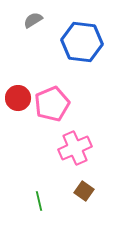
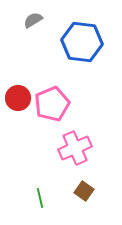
green line: moved 1 px right, 3 px up
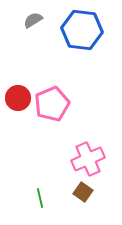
blue hexagon: moved 12 px up
pink cross: moved 13 px right, 11 px down
brown square: moved 1 px left, 1 px down
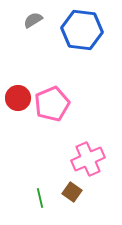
brown square: moved 11 px left
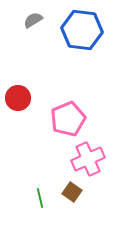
pink pentagon: moved 16 px right, 15 px down
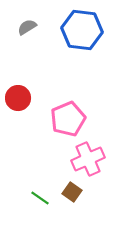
gray semicircle: moved 6 px left, 7 px down
green line: rotated 42 degrees counterclockwise
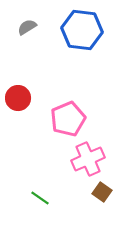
brown square: moved 30 px right
